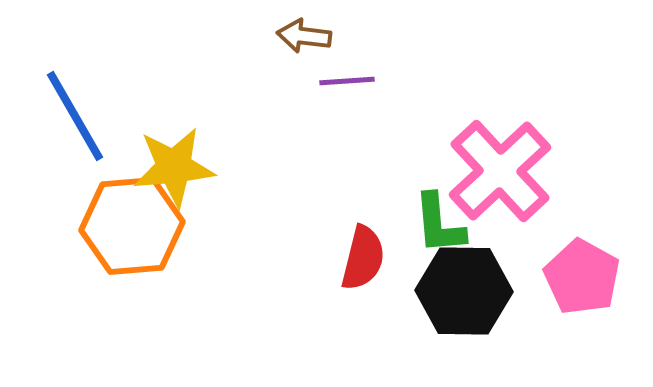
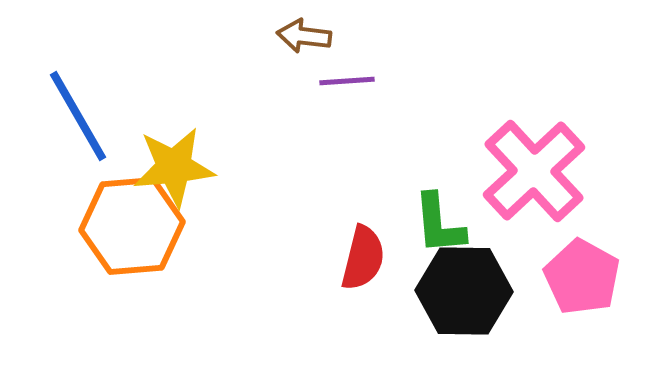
blue line: moved 3 px right
pink cross: moved 34 px right
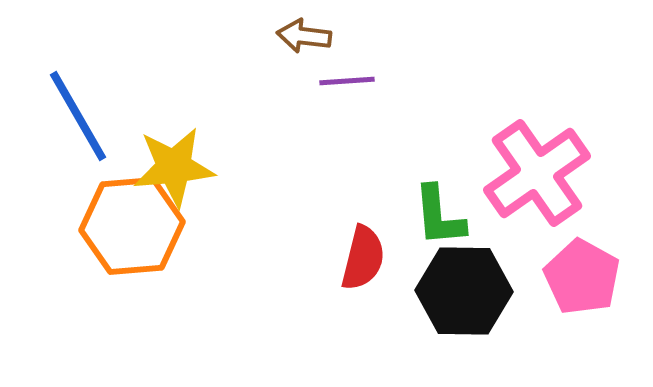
pink cross: moved 3 px right, 2 px down; rotated 8 degrees clockwise
green L-shape: moved 8 px up
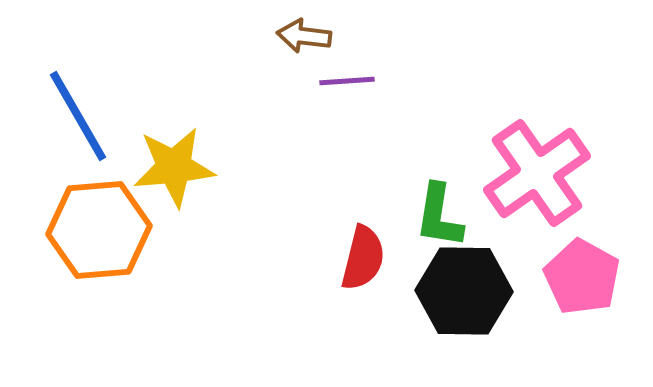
green L-shape: rotated 14 degrees clockwise
orange hexagon: moved 33 px left, 4 px down
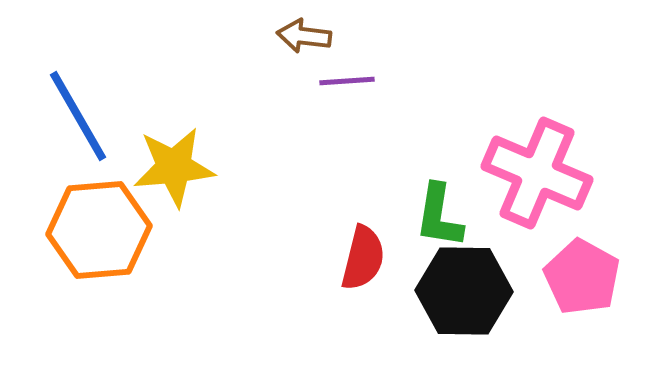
pink cross: rotated 32 degrees counterclockwise
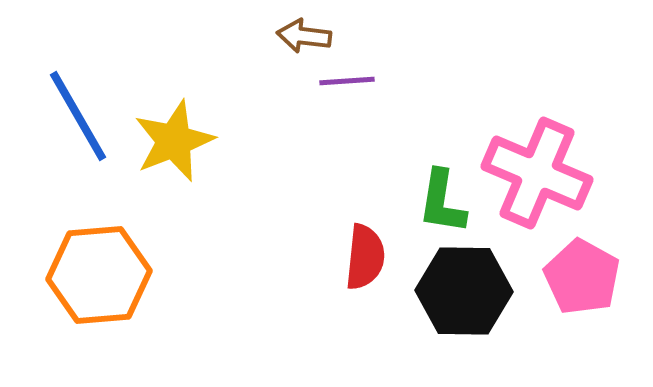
yellow star: moved 26 px up; rotated 16 degrees counterclockwise
green L-shape: moved 3 px right, 14 px up
orange hexagon: moved 45 px down
red semicircle: moved 2 px right, 1 px up; rotated 8 degrees counterclockwise
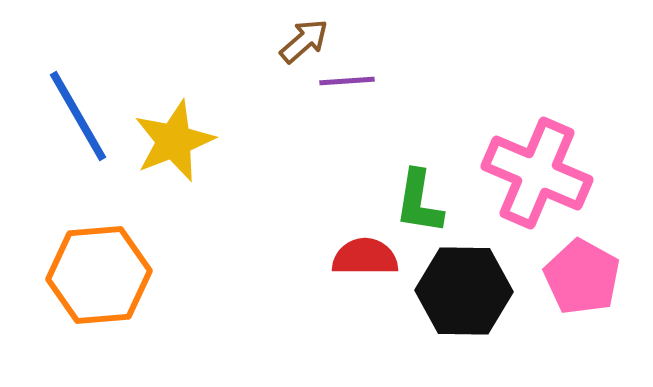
brown arrow: moved 5 px down; rotated 132 degrees clockwise
green L-shape: moved 23 px left
red semicircle: rotated 96 degrees counterclockwise
